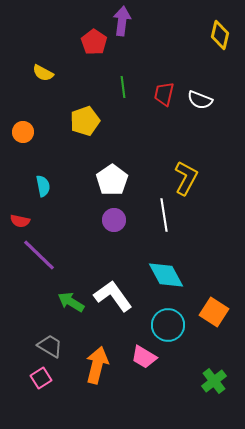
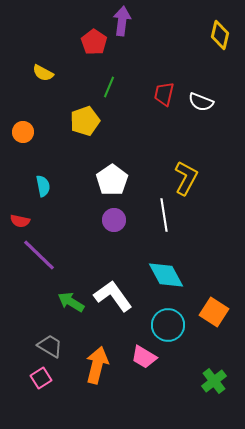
green line: moved 14 px left; rotated 30 degrees clockwise
white semicircle: moved 1 px right, 2 px down
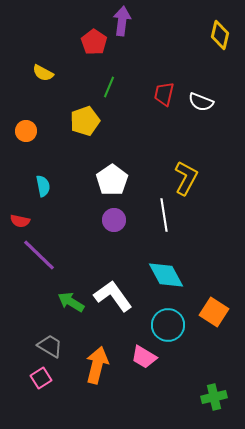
orange circle: moved 3 px right, 1 px up
green cross: moved 16 px down; rotated 25 degrees clockwise
